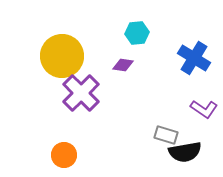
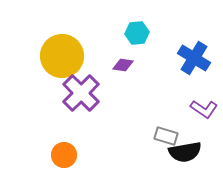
gray rectangle: moved 1 px down
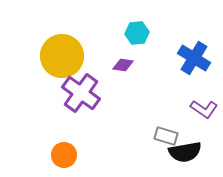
purple cross: rotated 9 degrees counterclockwise
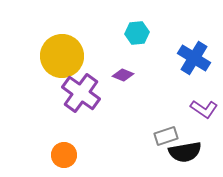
purple diamond: moved 10 px down; rotated 15 degrees clockwise
gray rectangle: rotated 35 degrees counterclockwise
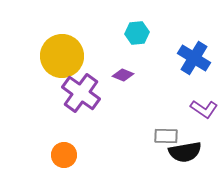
gray rectangle: rotated 20 degrees clockwise
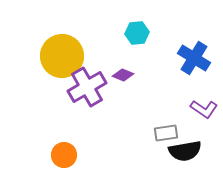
purple cross: moved 6 px right, 6 px up; rotated 24 degrees clockwise
gray rectangle: moved 3 px up; rotated 10 degrees counterclockwise
black semicircle: moved 1 px up
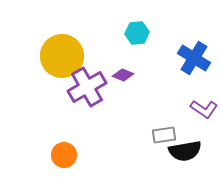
gray rectangle: moved 2 px left, 2 px down
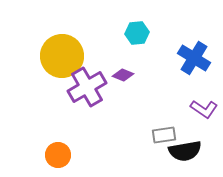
orange circle: moved 6 px left
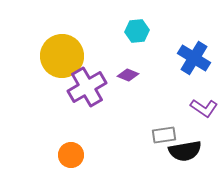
cyan hexagon: moved 2 px up
purple diamond: moved 5 px right
purple L-shape: moved 1 px up
orange circle: moved 13 px right
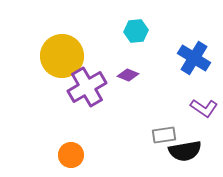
cyan hexagon: moved 1 px left
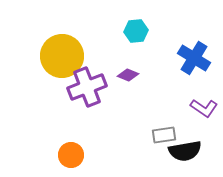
purple cross: rotated 9 degrees clockwise
